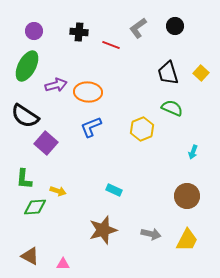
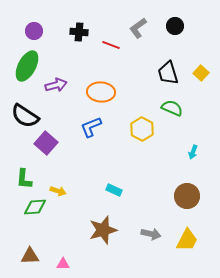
orange ellipse: moved 13 px right
yellow hexagon: rotated 10 degrees counterclockwise
brown triangle: rotated 30 degrees counterclockwise
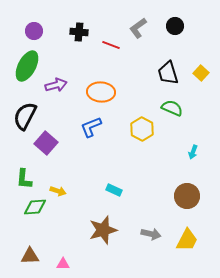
black semicircle: rotated 84 degrees clockwise
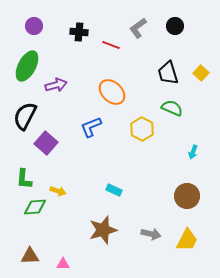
purple circle: moved 5 px up
orange ellipse: moved 11 px right; rotated 40 degrees clockwise
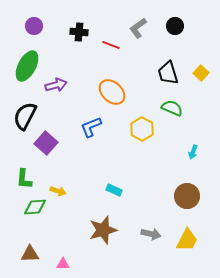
brown triangle: moved 2 px up
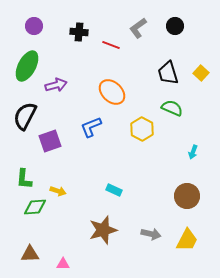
purple square: moved 4 px right, 2 px up; rotated 30 degrees clockwise
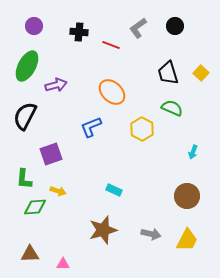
purple square: moved 1 px right, 13 px down
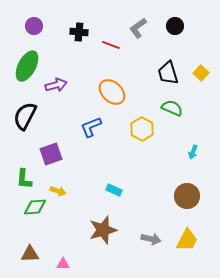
gray arrow: moved 5 px down
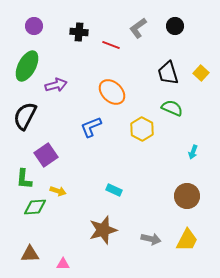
purple square: moved 5 px left, 1 px down; rotated 15 degrees counterclockwise
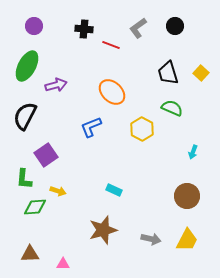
black cross: moved 5 px right, 3 px up
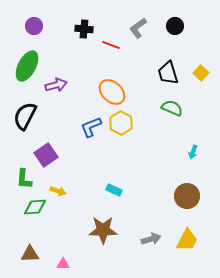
yellow hexagon: moved 21 px left, 6 px up
brown star: rotated 16 degrees clockwise
gray arrow: rotated 30 degrees counterclockwise
